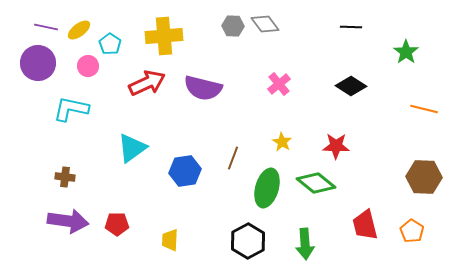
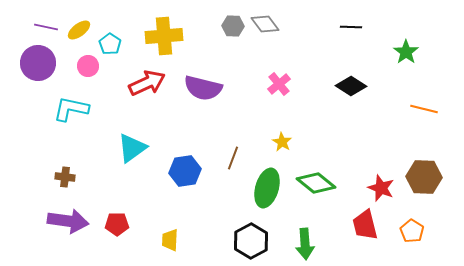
red star: moved 45 px right, 42 px down; rotated 20 degrees clockwise
black hexagon: moved 3 px right
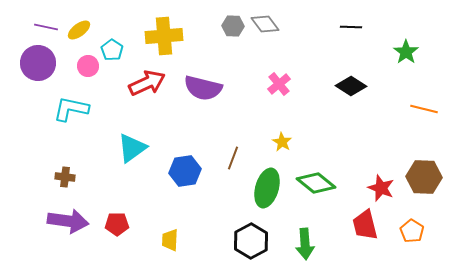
cyan pentagon: moved 2 px right, 6 px down
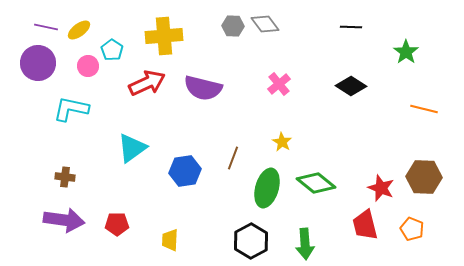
purple arrow: moved 4 px left, 1 px up
orange pentagon: moved 2 px up; rotated 10 degrees counterclockwise
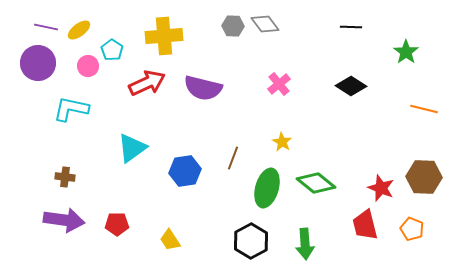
yellow trapezoid: rotated 35 degrees counterclockwise
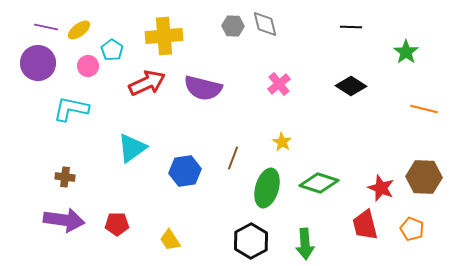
gray diamond: rotated 24 degrees clockwise
green diamond: moved 3 px right; rotated 21 degrees counterclockwise
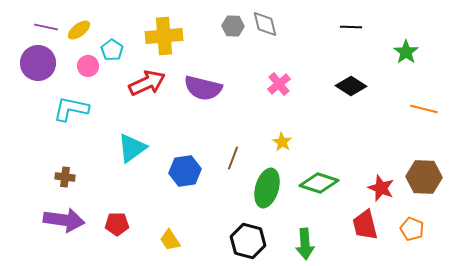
black hexagon: moved 3 px left; rotated 16 degrees counterclockwise
